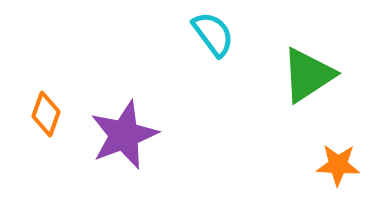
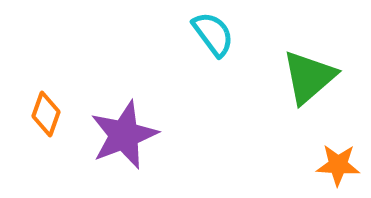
green triangle: moved 1 px right, 2 px down; rotated 8 degrees counterclockwise
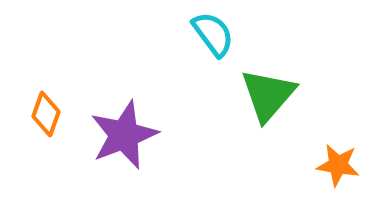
green triangle: moved 41 px left, 18 px down; rotated 8 degrees counterclockwise
orange star: rotated 6 degrees clockwise
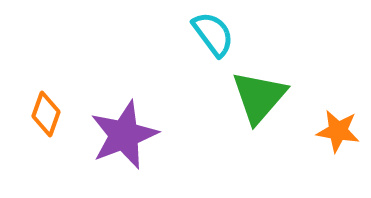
green triangle: moved 9 px left, 2 px down
orange star: moved 34 px up
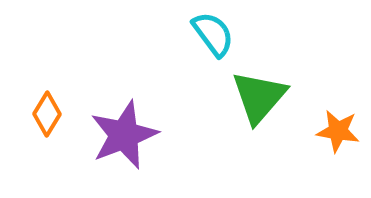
orange diamond: moved 1 px right; rotated 12 degrees clockwise
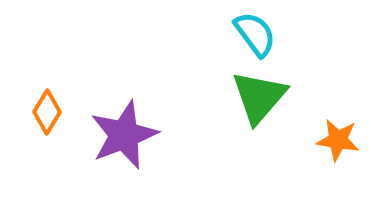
cyan semicircle: moved 42 px right
orange diamond: moved 2 px up
orange star: moved 9 px down
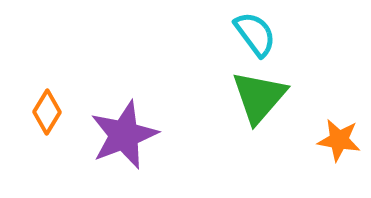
orange star: moved 1 px right
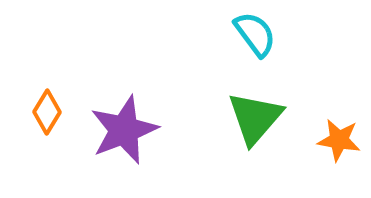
green triangle: moved 4 px left, 21 px down
purple star: moved 5 px up
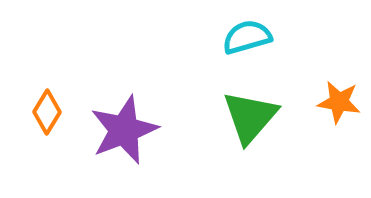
cyan semicircle: moved 8 px left, 3 px down; rotated 69 degrees counterclockwise
green triangle: moved 5 px left, 1 px up
orange star: moved 38 px up
